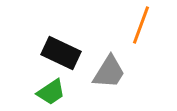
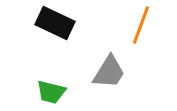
black rectangle: moved 6 px left, 30 px up
green trapezoid: rotated 48 degrees clockwise
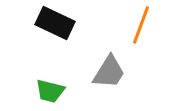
green trapezoid: moved 1 px left, 1 px up
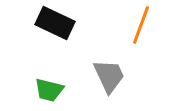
gray trapezoid: moved 4 px down; rotated 57 degrees counterclockwise
green trapezoid: moved 1 px left, 1 px up
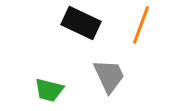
black rectangle: moved 26 px right
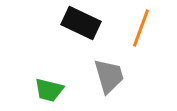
orange line: moved 3 px down
gray trapezoid: rotated 9 degrees clockwise
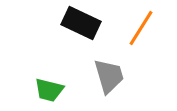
orange line: rotated 12 degrees clockwise
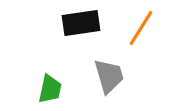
black rectangle: rotated 33 degrees counterclockwise
green trapezoid: moved 1 px right, 1 px up; rotated 92 degrees counterclockwise
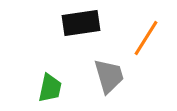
orange line: moved 5 px right, 10 px down
green trapezoid: moved 1 px up
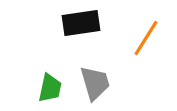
gray trapezoid: moved 14 px left, 7 px down
